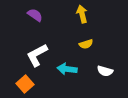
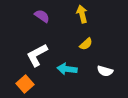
purple semicircle: moved 7 px right, 1 px down
yellow semicircle: rotated 24 degrees counterclockwise
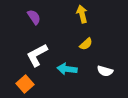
purple semicircle: moved 8 px left, 1 px down; rotated 21 degrees clockwise
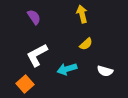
cyan arrow: rotated 24 degrees counterclockwise
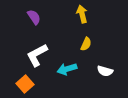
yellow semicircle: rotated 24 degrees counterclockwise
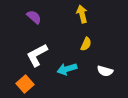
purple semicircle: rotated 14 degrees counterclockwise
